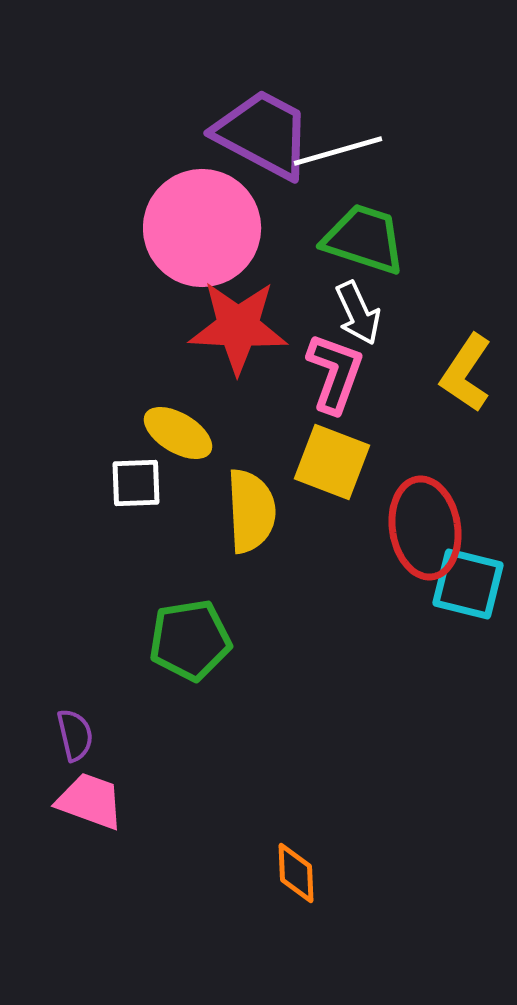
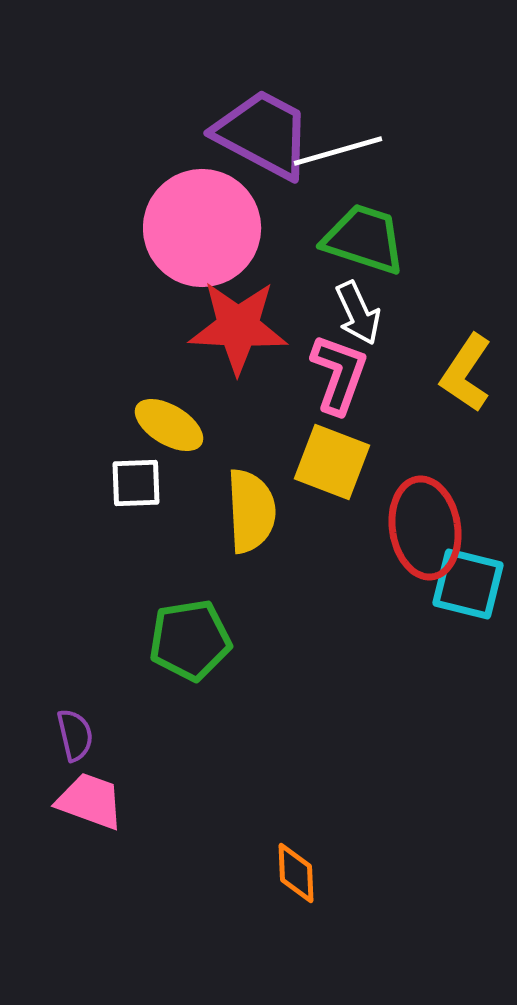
pink L-shape: moved 4 px right, 1 px down
yellow ellipse: moved 9 px left, 8 px up
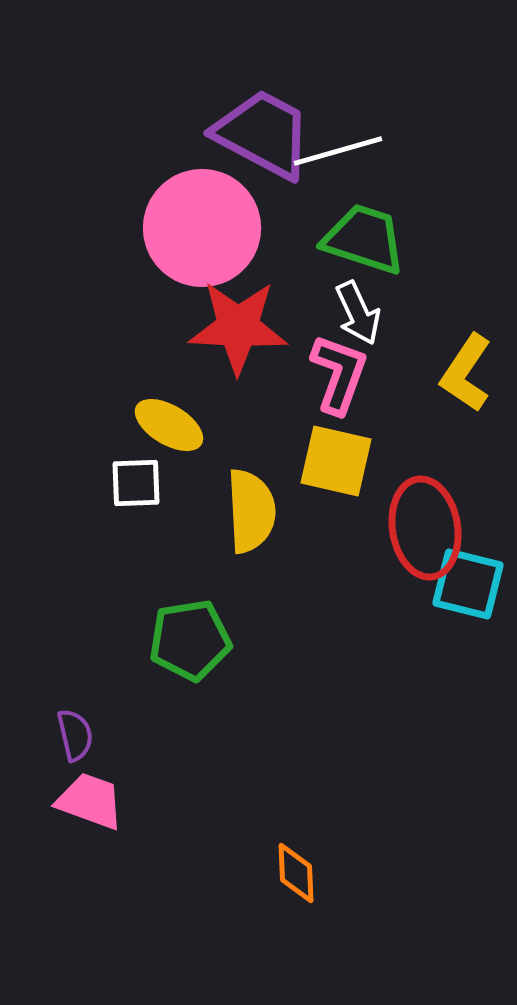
yellow square: moved 4 px right, 1 px up; rotated 8 degrees counterclockwise
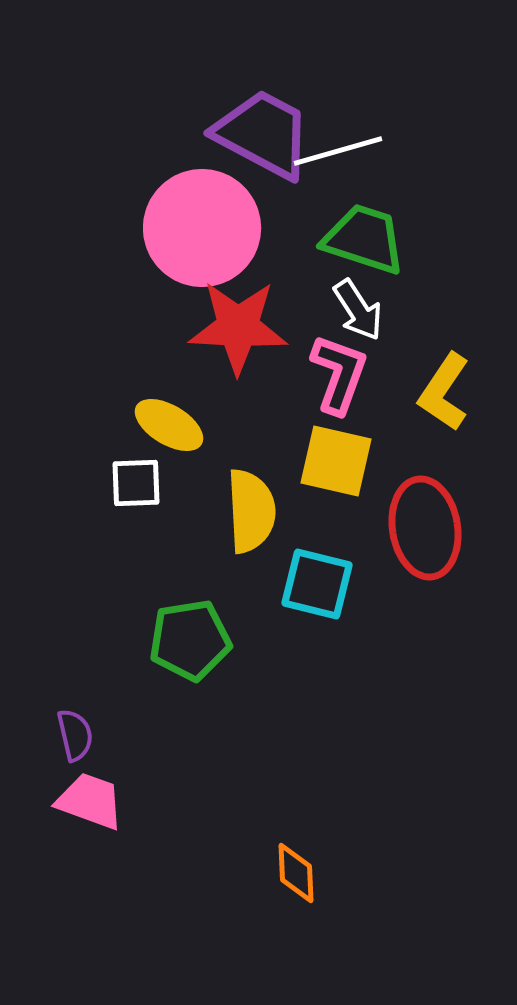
white arrow: moved 3 px up; rotated 8 degrees counterclockwise
yellow L-shape: moved 22 px left, 19 px down
cyan square: moved 151 px left
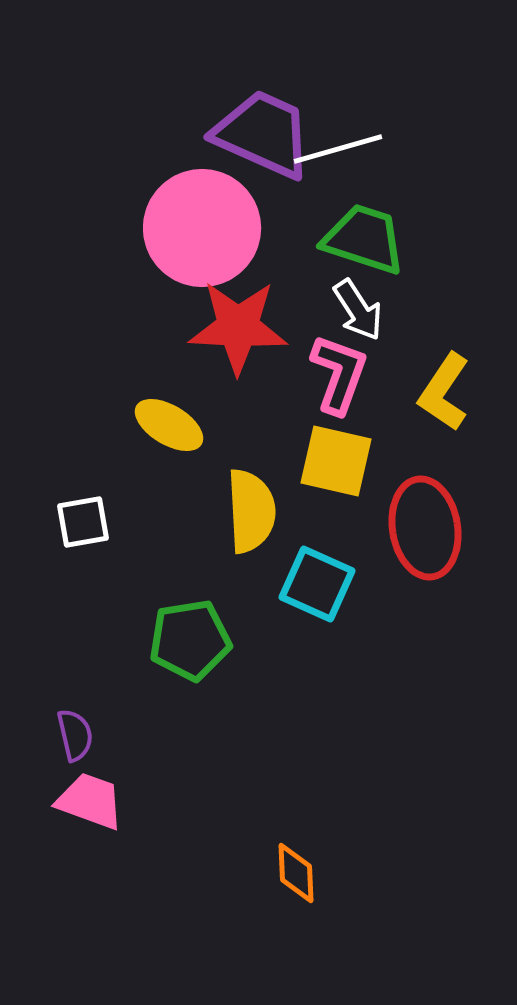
purple trapezoid: rotated 4 degrees counterclockwise
white line: moved 2 px up
white square: moved 53 px left, 39 px down; rotated 8 degrees counterclockwise
cyan square: rotated 10 degrees clockwise
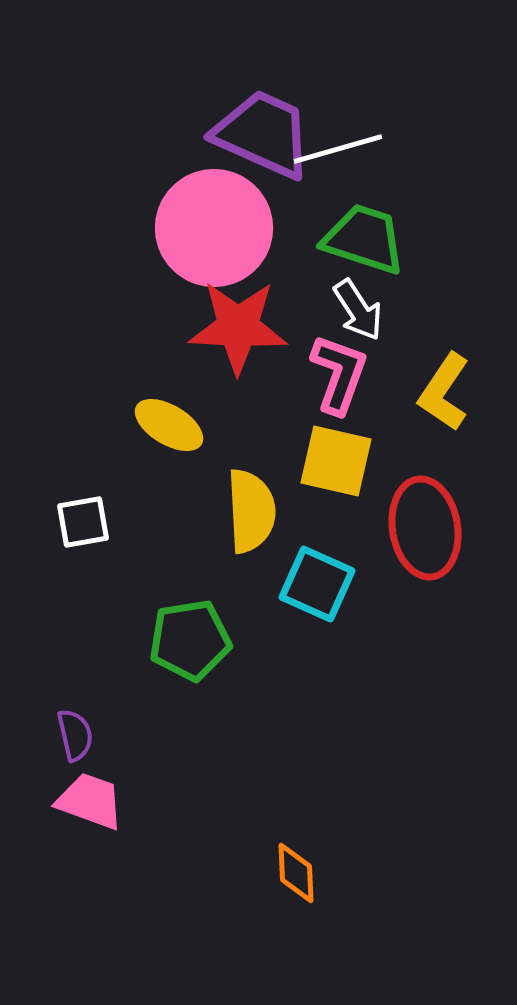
pink circle: moved 12 px right
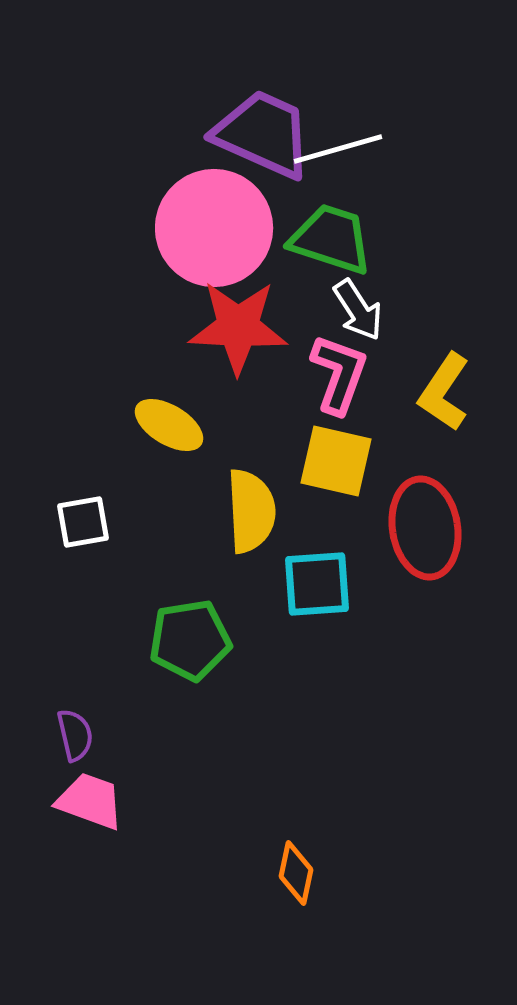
green trapezoid: moved 33 px left
cyan square: rotated 28 degrees counterclockwise
orange diamond: rotated 14 degrees clockwise
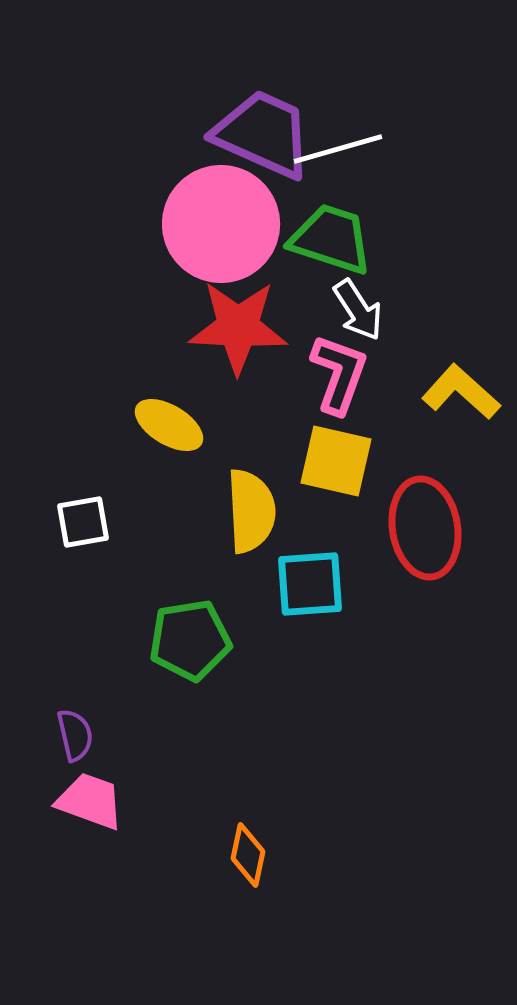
pink circle: moved 7 px right, 4 px up
yellow L-shape: moved 17 px right; rotated 98 degrees clockwise
cyan square: moved 7 px left
orange diamond: moved 48 px left, 18 px up
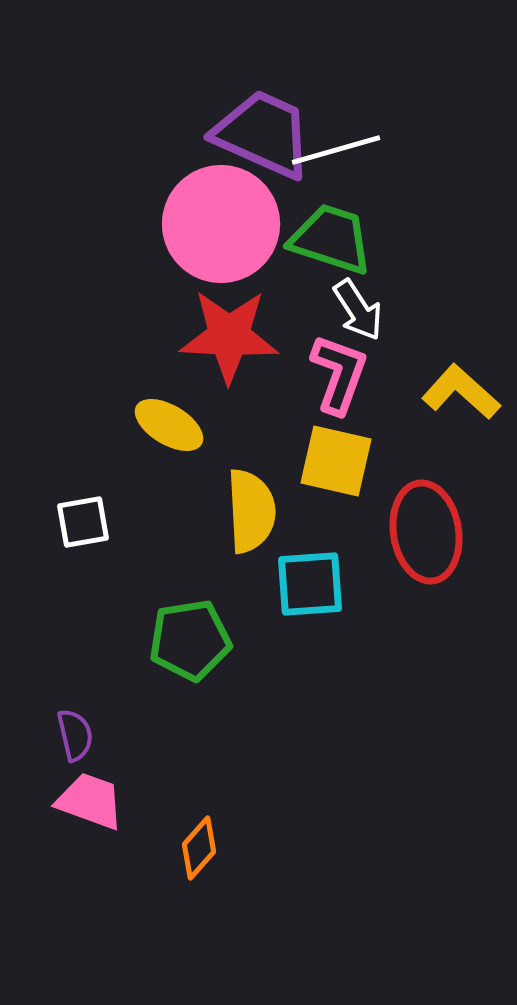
white line: moved 2 px left, 1 px down
red star: moved 9 px left, 9 px down
red ellipse: moved 1 px right, 4 px down
orange diamond: moved 49 px left, 7 px up; rotated 30 degrees clockwise
